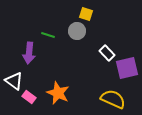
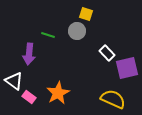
purple arrow: moved 1 px down
orange star: rotated 20 degrees clockwise
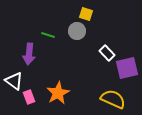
pink rectangle: rotated 32 degrees clockwise
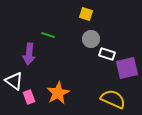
gray circle: moved 14 px right, 8 px down
white rectangle: moved 1 px down; rotated 28 degrees counterclockwise
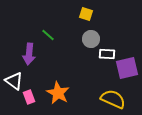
green line: rotated 24 degrees clockwise
white rectangle: rotated 14 degrees counterclockwise
orange star: rotated 15 degrees counterclockwise
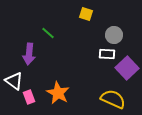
green line: moved 2 px up
gray circle: moved 23 px right, 4 px up
purple square: rotated 30 degrees counterclockwise
